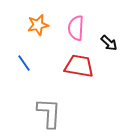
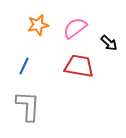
pink semicircle: moved 1 px left; rotated 50 degrees clockwise
blue line: moved 3 px down; rotated 60 degrees clockwise
gray L-shape: moved 21 px left, 7 px up
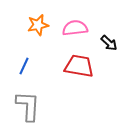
pink semicircle: rotated 30 degrees clockwise
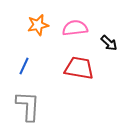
red trapezoid: moved 2 px down
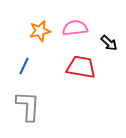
orange star: moved 2 px right, 6 px down
red trapezoid: moved 2 px right, 1 px up
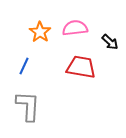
orange star: moved 1 px down; rotated 25 degrees counterclockwise
black arrow: moved 1 px right, 1 px up
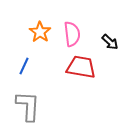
pink semicircle: moved 3 px left, 6 px down; rotated 90 degrees clockwise
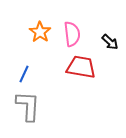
blue line: moved 8 px down
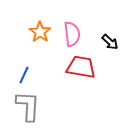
blue line: moved 1 px down
